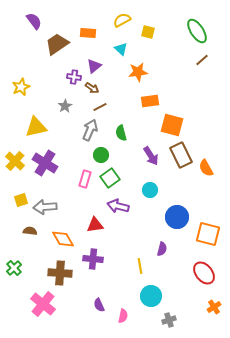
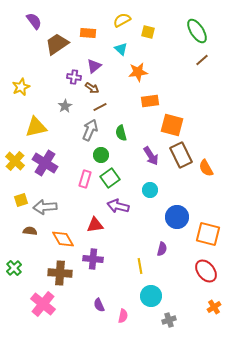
red ellipse at (204, 273): moved 2 px right, 2 px up
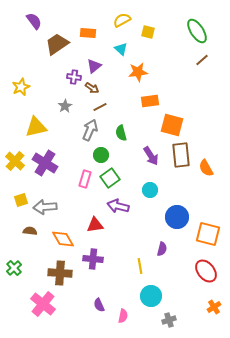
brown rectangle at (181, 155): rotated 20 degrees clockwise
